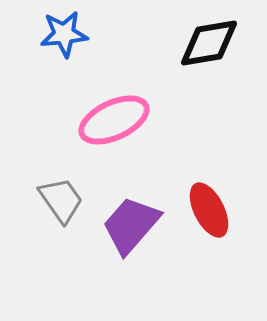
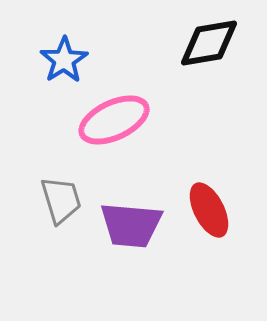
blue star: moved 26 px down; rotated 27 degrees counterclockwise
gray trapezoid: rotated 18 degrees clockwise
purple trapezoid: rotated 126 degrees counterclockwise
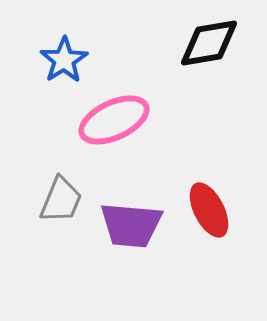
gray trapezoid: rotated 39 degrees clockwise
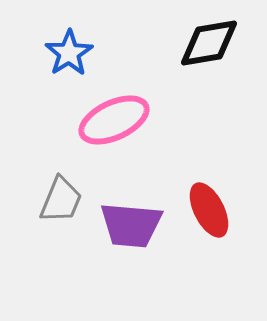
blue star: moved 5 px right, 7 px up
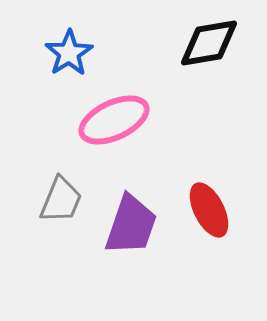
purple trapezoid: rotated 76 degrees counterclockwise
